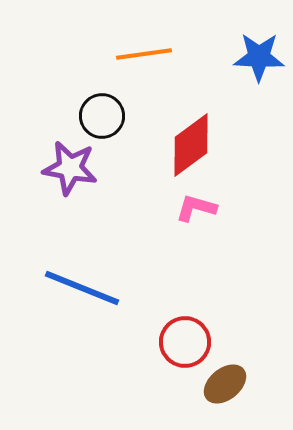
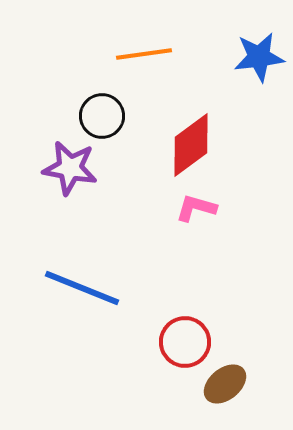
blue star: rotated 9 degrees counterclockwise
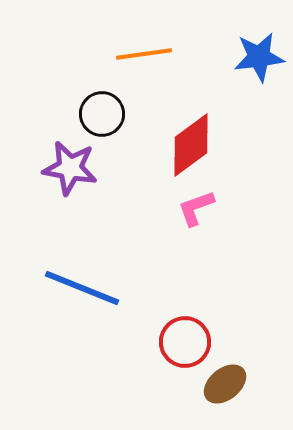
black circle: moved 2 px up
pink L-shape: rotated 36 degrees counterclockwise
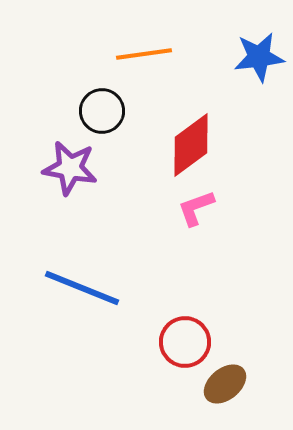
black circle: moved 3 px up
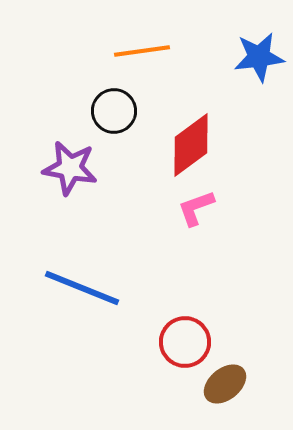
orange line: moved 2 px left, 3 px up
black circle: moved 12 px right
